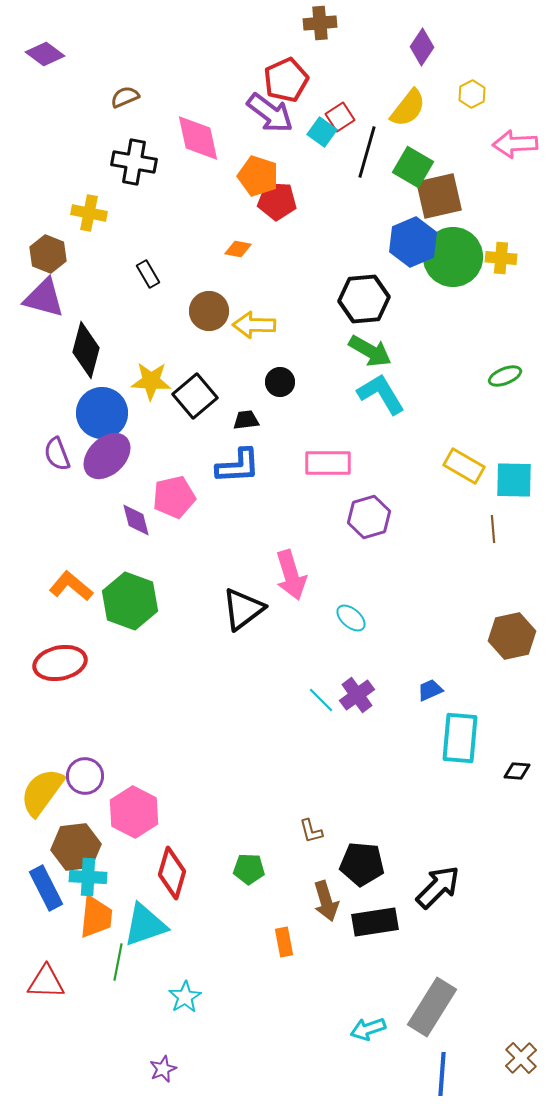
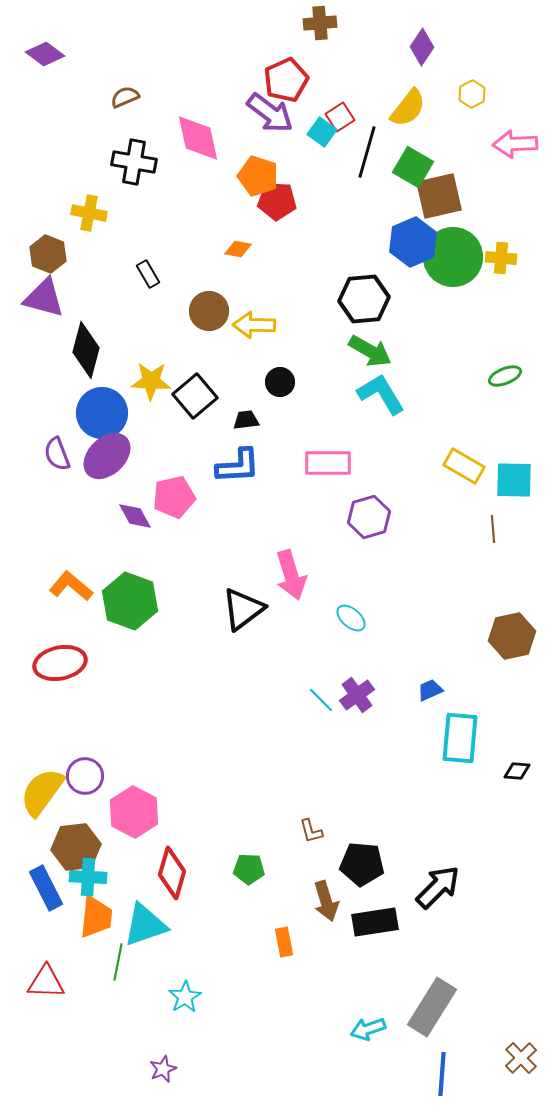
purple diamond at (136, 520): moved 1 px left, 4 px up; rotated 15 degrees counterclockwise
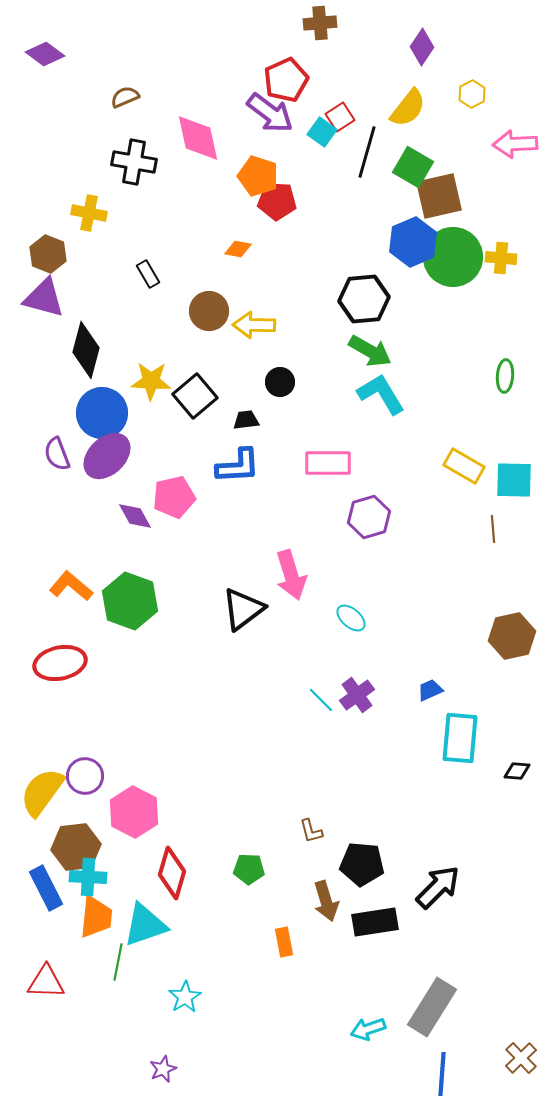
green ellipse at (505, 376): rotated 64 degrees counterclockwise
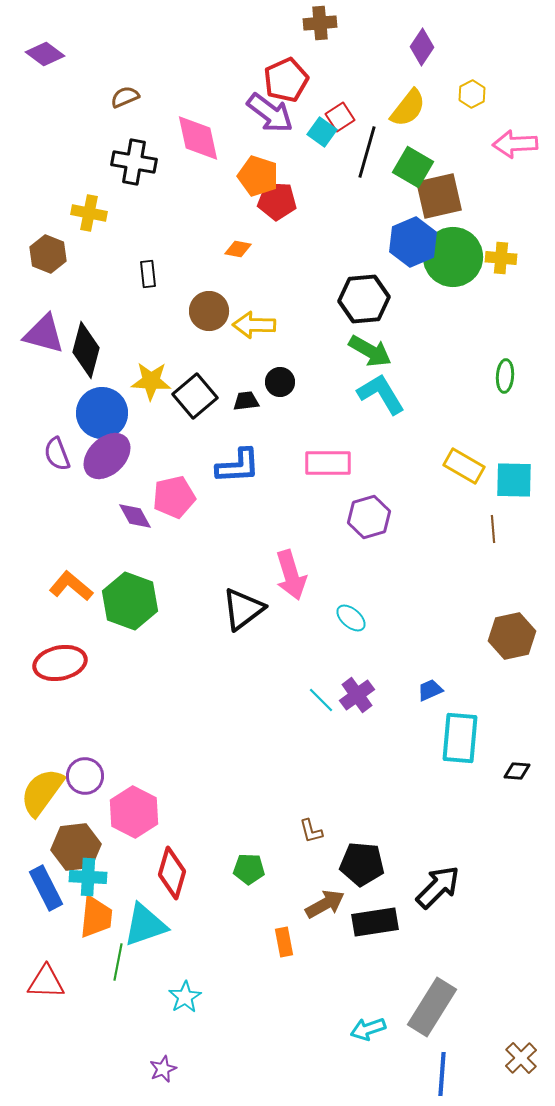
black rectangle at (148, 274): rotated 24 degrees clockwise
purple triangle at (44, 298): moved 36 px down
black trapezoid at (246, 420): moved 19 px up
brown arrow at (326, 901): moved 1 px left, 3 px down; rotated 102 degrees counterclockwise
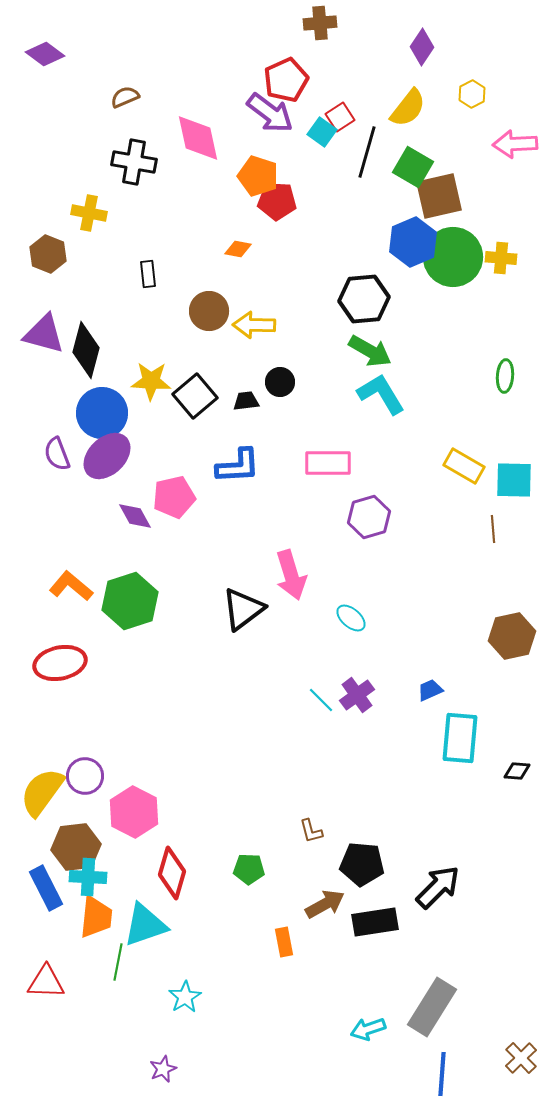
green hexagon at (130, 601): rotated 22 degrees clockwise
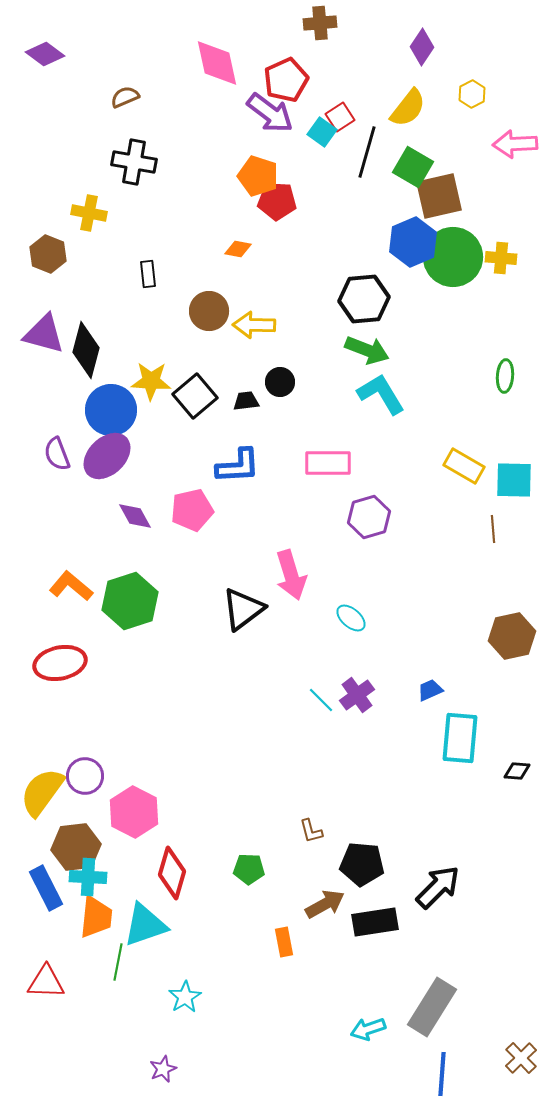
pink diamond at (198, 138): moved 19 px right, 75 px up
green arrow at (370, 351): moved 3 px left, 1 px up; rotated 9 degrees counterclockwise
blue circle at (102, 413): moved 9 px right, 3 px up
pink pentagon at (174, 497): moved 18 px right, 13 px down
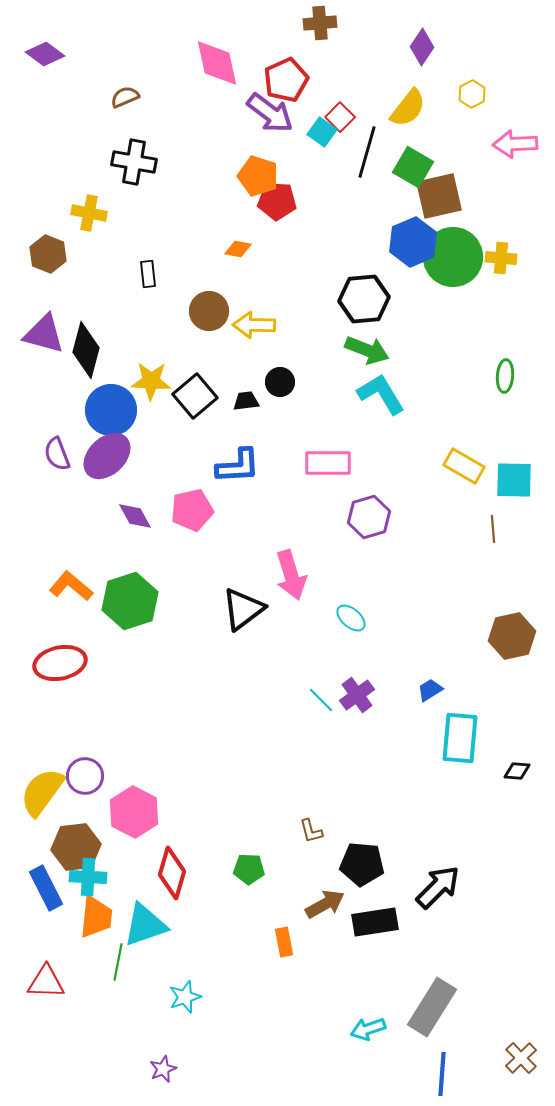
red square at (340, 117): rotated 12 degrees counterclockwise
blue trapezoid at (430, 690): rotated 8 degrees counterclockwise
cyan star at (185, 997): rotated 12 degrees clockwise
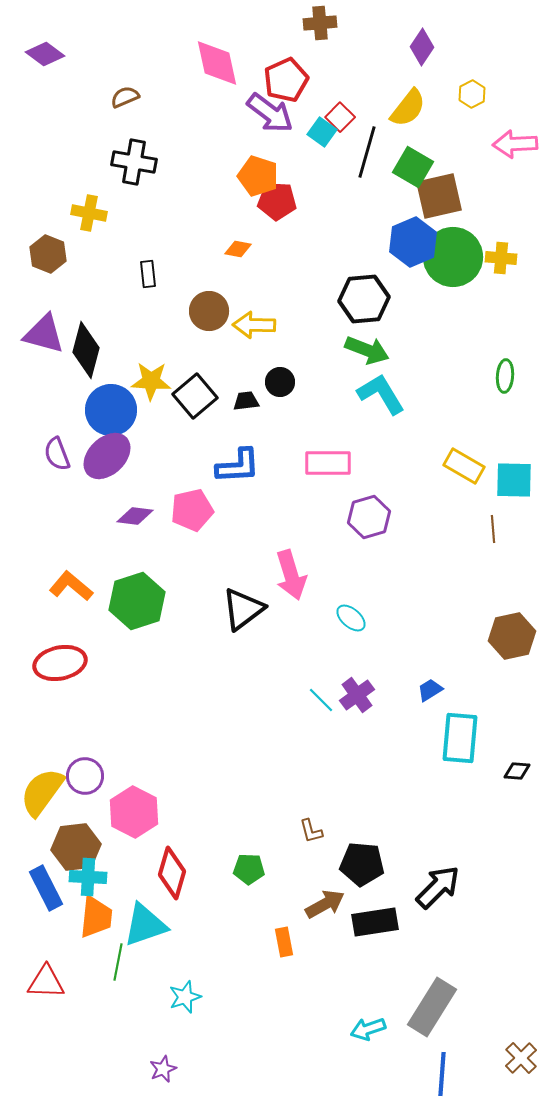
purple diamond at (135, 516): rotated 54 degrees counterclockwise
green hexagon at (130, 601): moved 7 px right
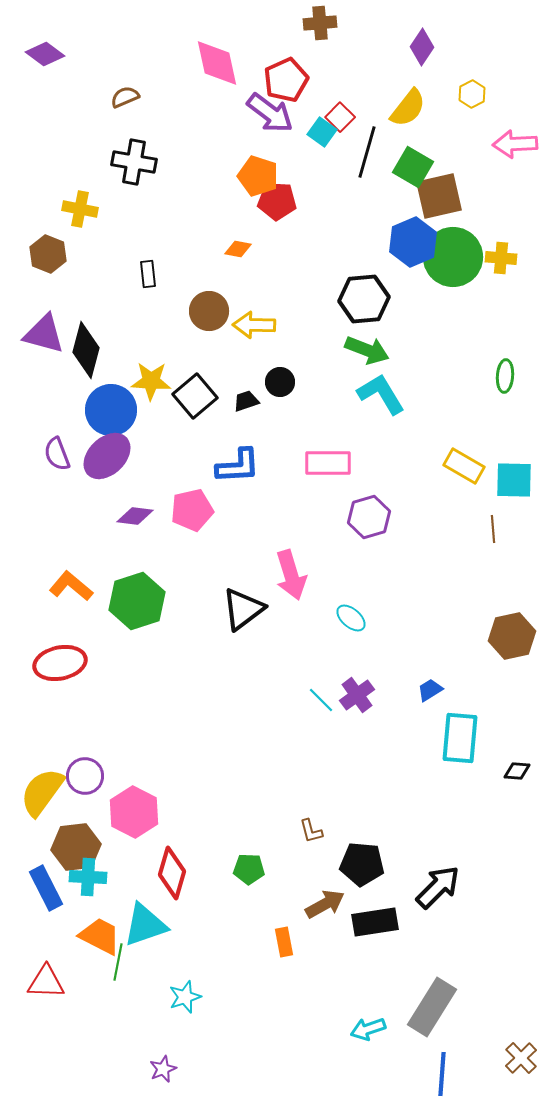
yellow cross at (89, 213): moved 9 px left, 4 px up
black trapezoid at (246, 401): rotated 12 degrees counterclockwise
orange trapezoid at (96, 917): moved 4 px right, 19 px down; rotated 69 degrees counterclockwise
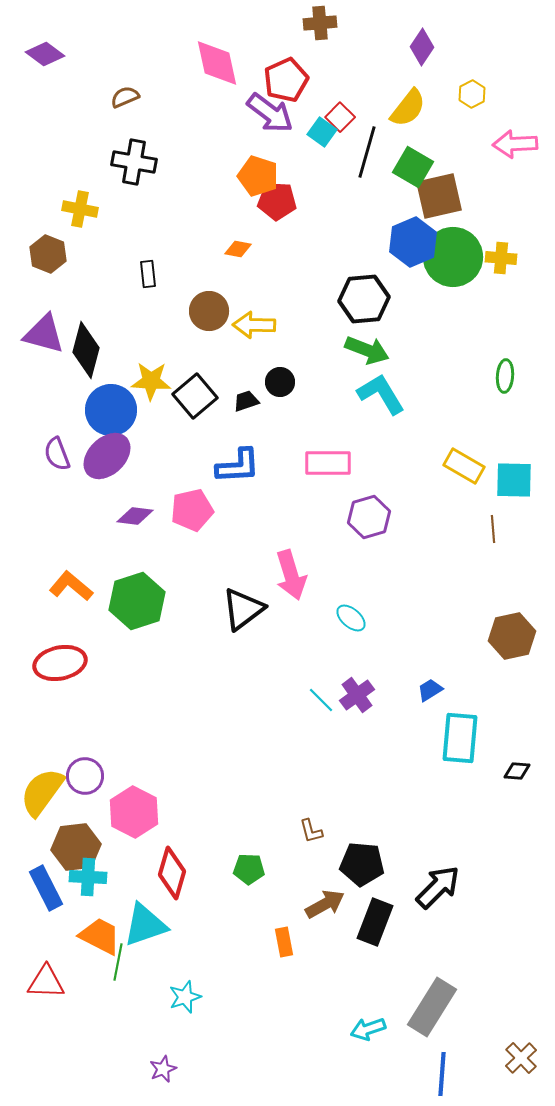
black rectangle at (375, 922): rotated 60 degrees counterclockwise
